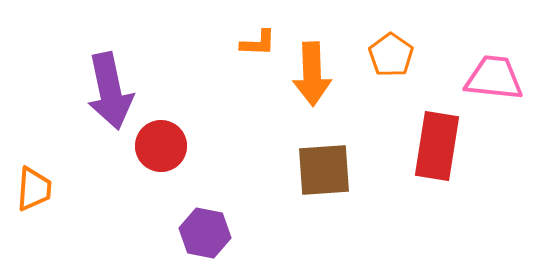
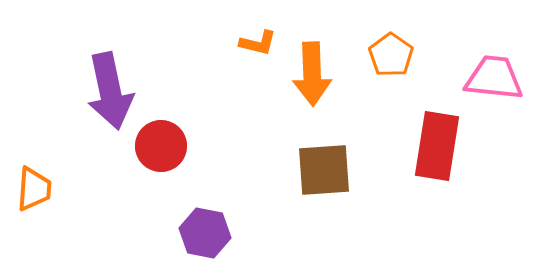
orange L-shape: rotated 12 degrees clockwise
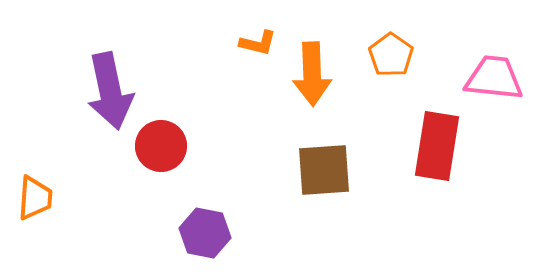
orange trapezoid: moved 1 px right, 9 px down
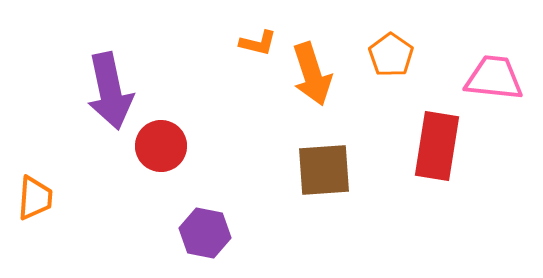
orange arrow: rotated 16 degrees counterclockwise
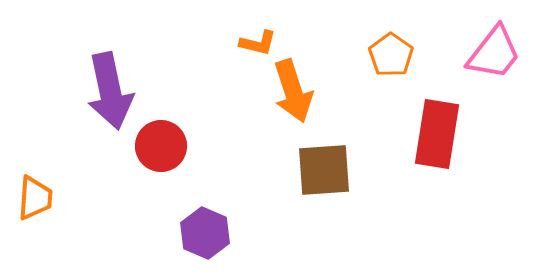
orange arrow: moved 19 px left, 17 px down
pink trapezoid: moved 25 px up; rotated 122 degrees clockwise
red rectangle: moved 12 px up
purple hexagon: rotated 12 degrees clockwise
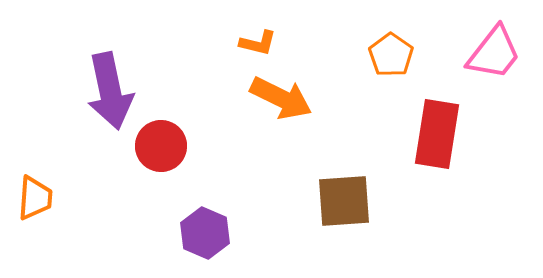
orange arrow: moved 12 px left, 7 px down; rotated 46 degrees counterclockwise
brown square: moved 20 px right, 31 px down
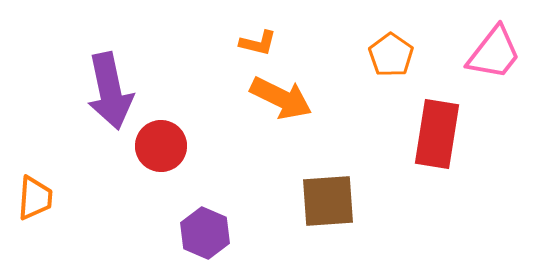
brown square: moved 16 px left
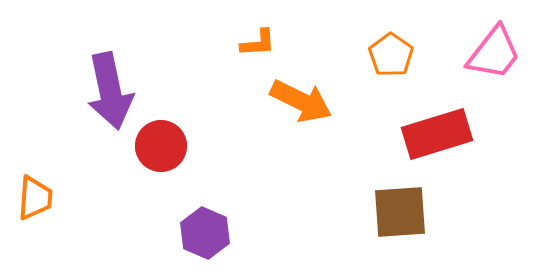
orange L-shape: rotated 18 degrees counterclockwise
orange arrow: moved 20 px right, 3 px down
red rectangle: rotated 64 degrees clockwise
brown square: moved 72 px right, 11 px down
